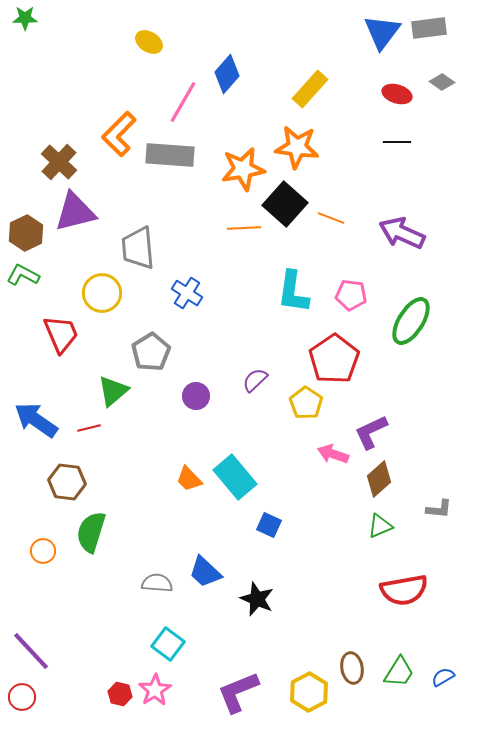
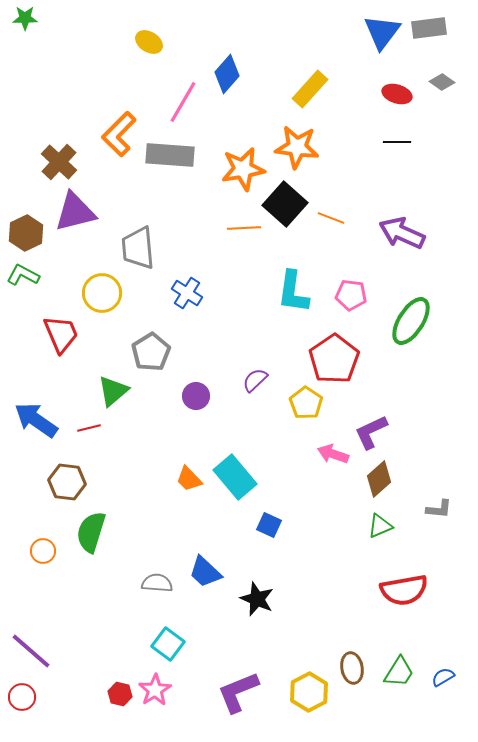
purple line at (31, 651): rotated 6 degrees counterclockwise
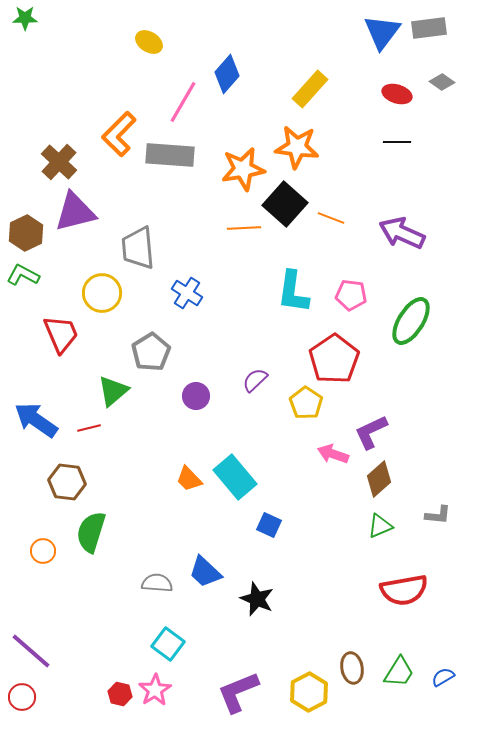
gray L-shape at (439, 509): moved 1 px left, 6 px down
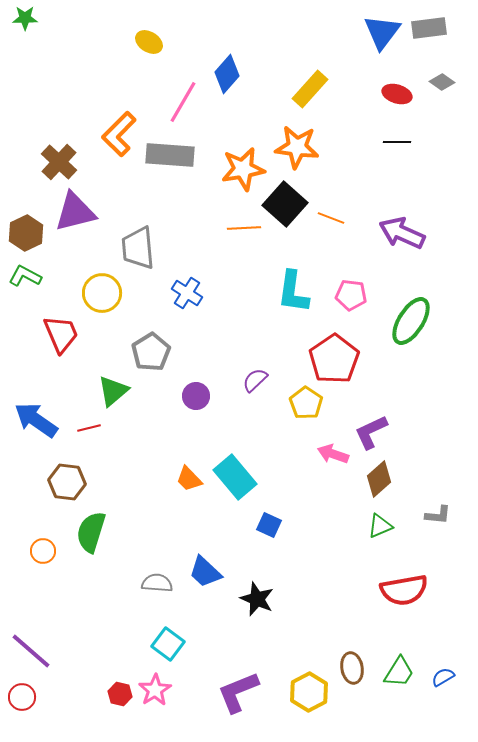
green L-shape at (23, 275): moved 2 px right, 1 px down
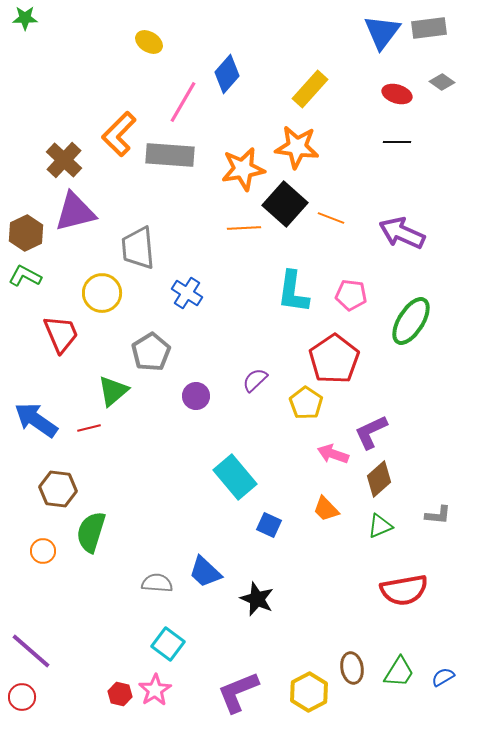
brown cross at (59, 162): moved 5 px right, 2 px up
orange trapezoid at (189, 479): moved 137 px right, 30 px down
brown hexagon at (67, 482): moved 9 px left, 7 px down
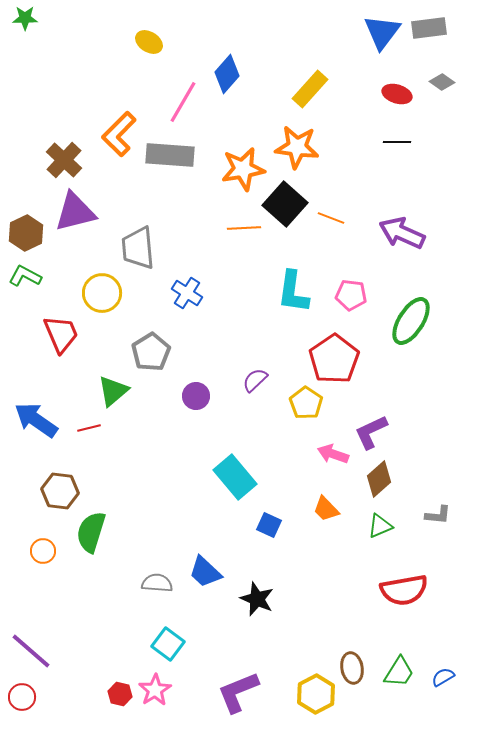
brown hexagon at (58, 489): moved 2 px right, 2 px down
yellow hexagon at (309, 692): moved 7 px right, 2 px down
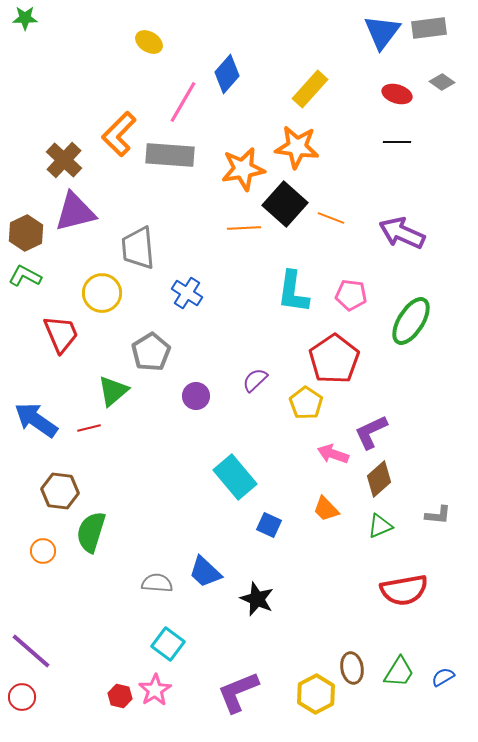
red hexagon at (120, 694): moved 2 px down
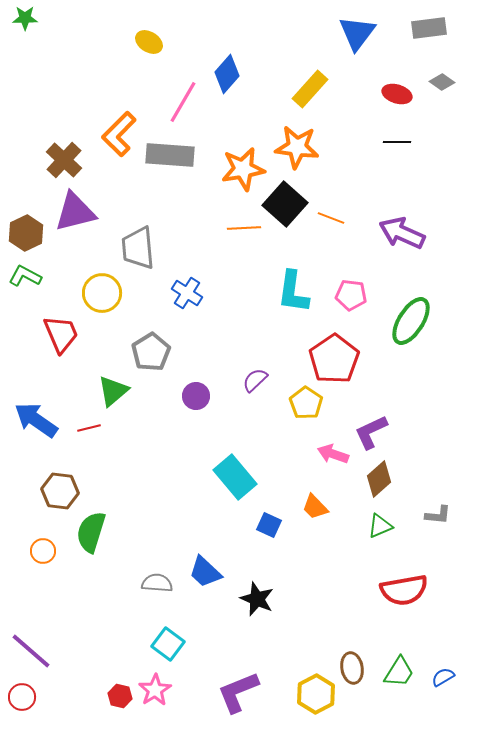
blue triangle at (382, 32): moved 25 px left, 1 px down
orange trapezoid at (326, 509): moved 11 px left, 2 px up
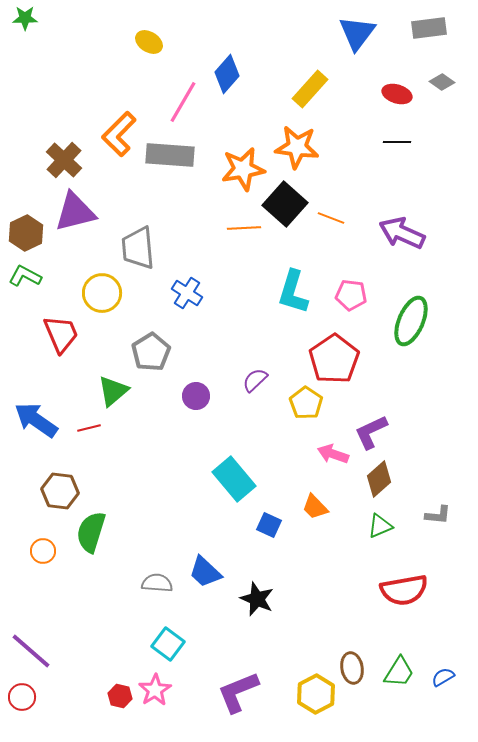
cyan L-shape at (293, 292): rotated 9 degrees clockwise
green ellipse at (411, 321): rotated 9 degrees counterclockwise
cyan rectangle at (235, 477): moved 1 px left, 2 px down
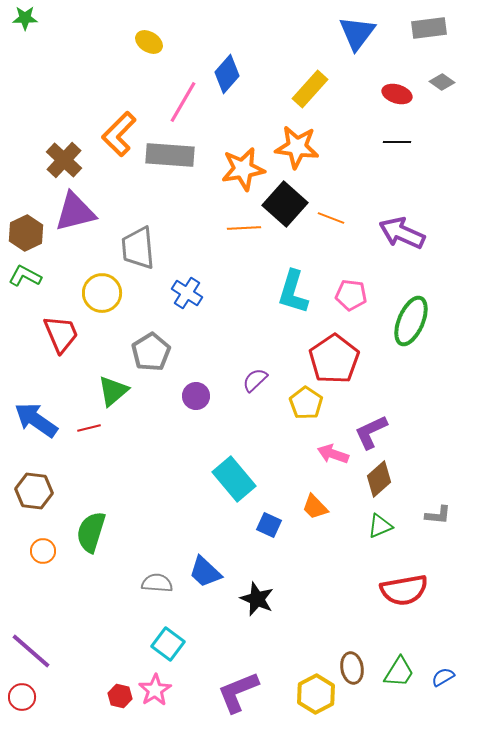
brown hexagon at (60, 491): moved 26 px left
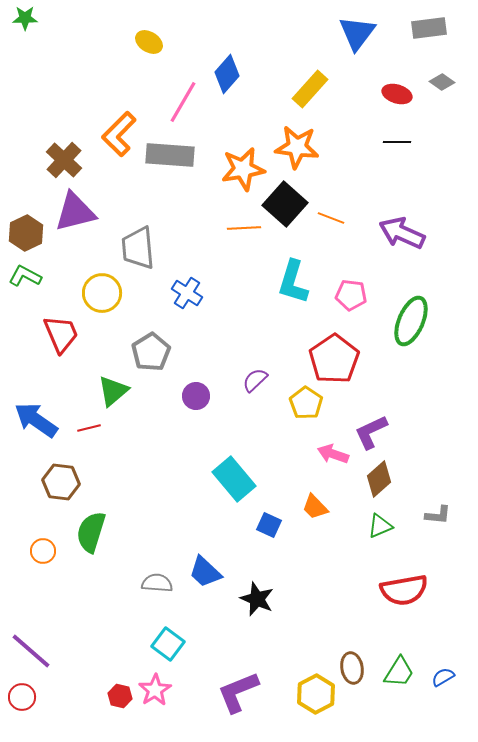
cyan L-shape at (293, 292): moved 10 px up
brown hexagon at (34, 491): moved 27 px right, 9 px up
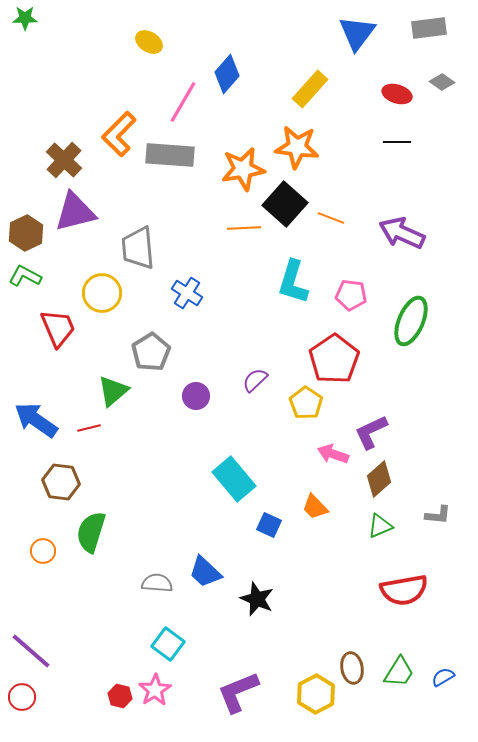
red trapezoid at (61, 334): moved 3 px left, 6 px up
